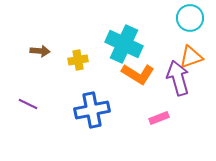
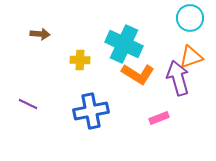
brown arrow: moved 17 px up
yellow cross: moved 2 px right; rotated 12 degrees clockwise
blue cross: moved 1 px left, 1 px down
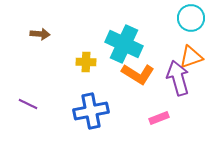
cyan circle: moved 1 px right
yellow cross: moved 6 px right, 2 px down
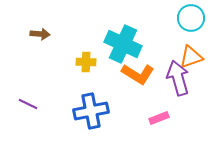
cyan cross: moved 1 px left
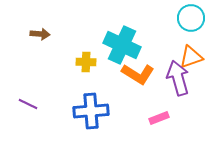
cyan cross: moved 1 px left, 1 px down
blue cross: rotated 8 degrees clockwise
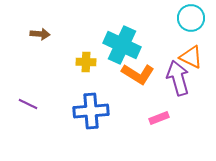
orange triangle: rotated 45 degrees clockwise
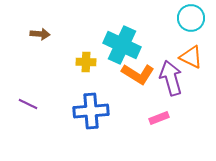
purple arrow: moved 7 px left
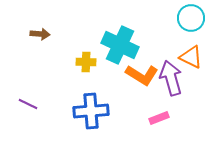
cyan cross: moved 2 px left
orange L-shape: moved 4 px right, 1 px down
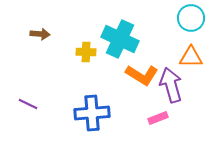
cyan cross: moved 6 px up
orange triangle: rotated 25 degrees counterclockwise
yellow cross: moved 10 px up
purple arrow: moved 7 px down
blue cross: moved 1 px right, 2 px down
pink rectangle: moved 1 px left
